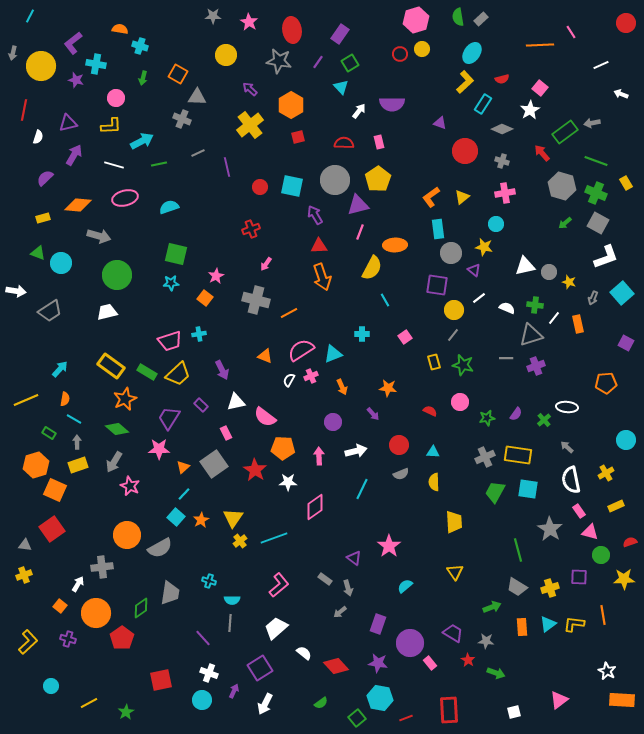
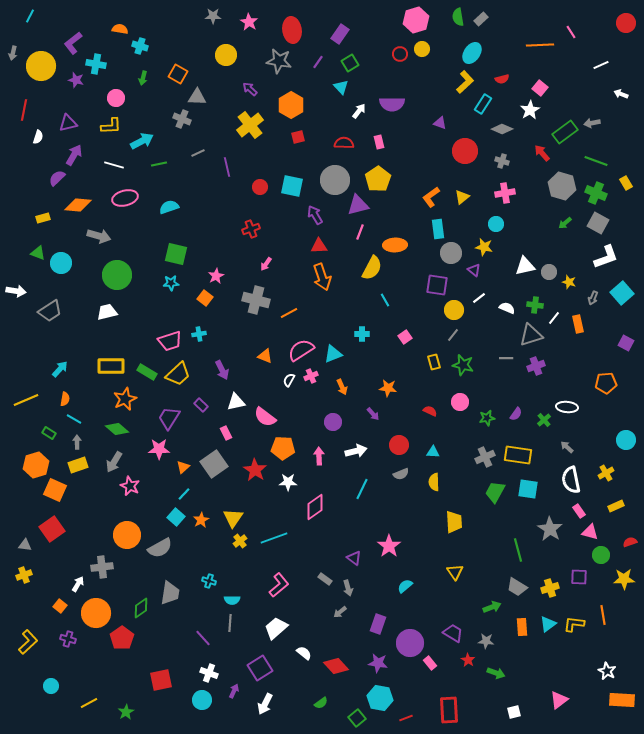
purple semicircle at (45, 178): moved 12 px right
yellow rectangle at (111, 366): rotated 36 degrees counterclockwise
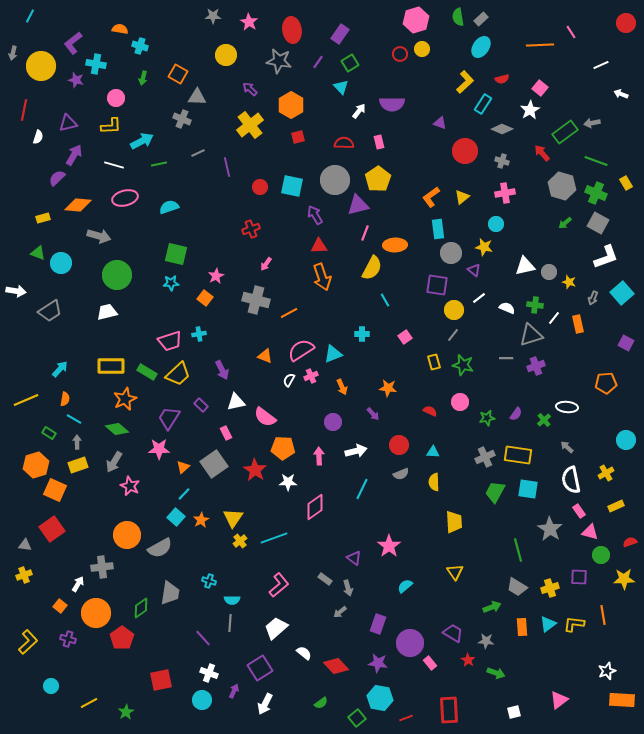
cyan ellipse at (472, 53): moved 9 px right, 6 px up
pink line at (360, 232): moved 5 px right, 1 px down
white star at (607, 671): rotated 24 degrees clockwise
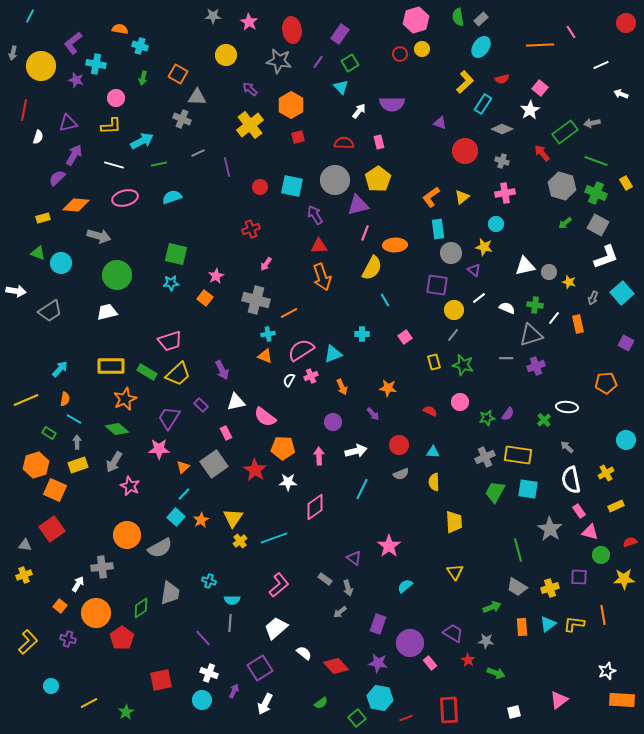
orange diamond at (78, 205): moved 2 px left
cyan semicircle at (169, 207): moved 3 px right, 10 px up
gray square at (598, 223): moved 2 px down
cyan cross at (199, 334): moved 69 px right
purple semicircle at (516, 414): moved 8 px left
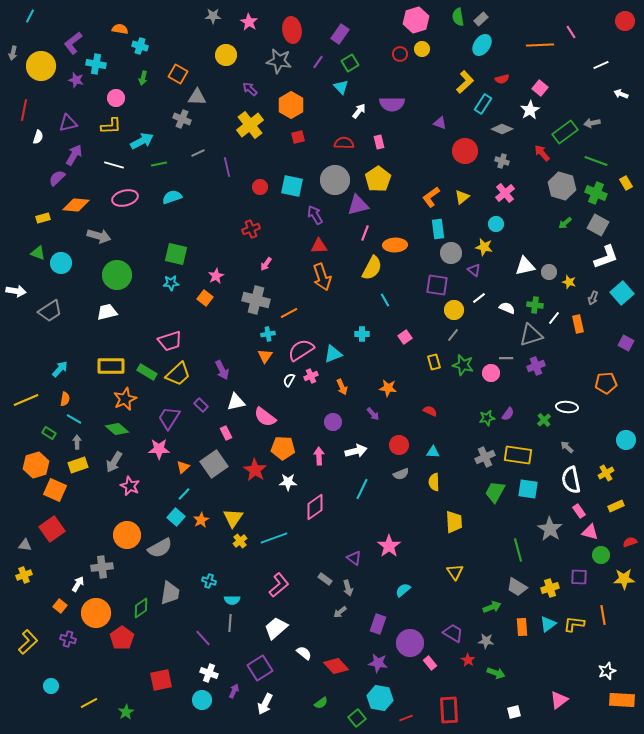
red circle at (626, 23): moved 1 px left, 2 px up
cyan ellipse at (481, 47): moved 1 px right, 2 px up
pink cross at (505, 193): rotated 30 degrees counterclockwise
orange triangle at (265, 356): rotated 42 degrees clockwise
pink circle at (460, 402): moved 31 px right, 29 px up
cyan semicircle at (405, 586): moved 2 px left, 4 px down
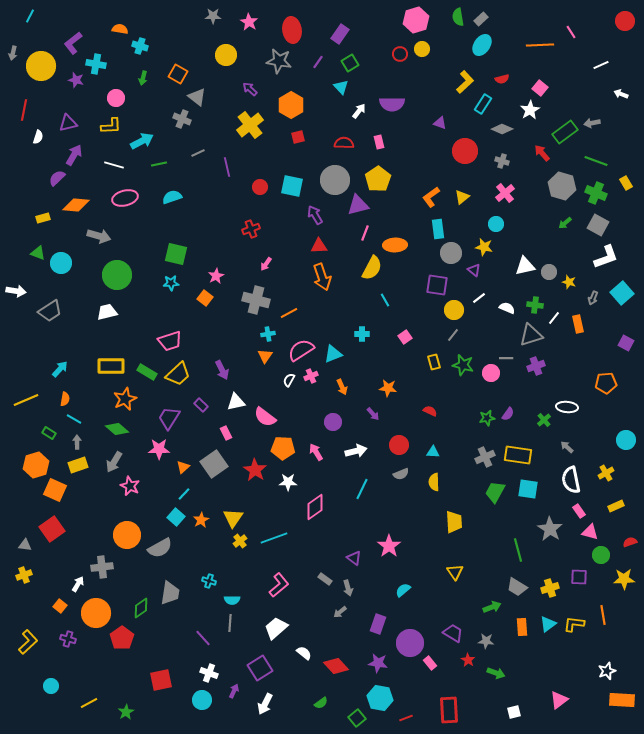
gray triangle at (197, 97): rotated 36 degrees clockwise
pink arrow at (319, 456): moved 3 px left, 4 px up; rotated 30 degrees counterclockwise
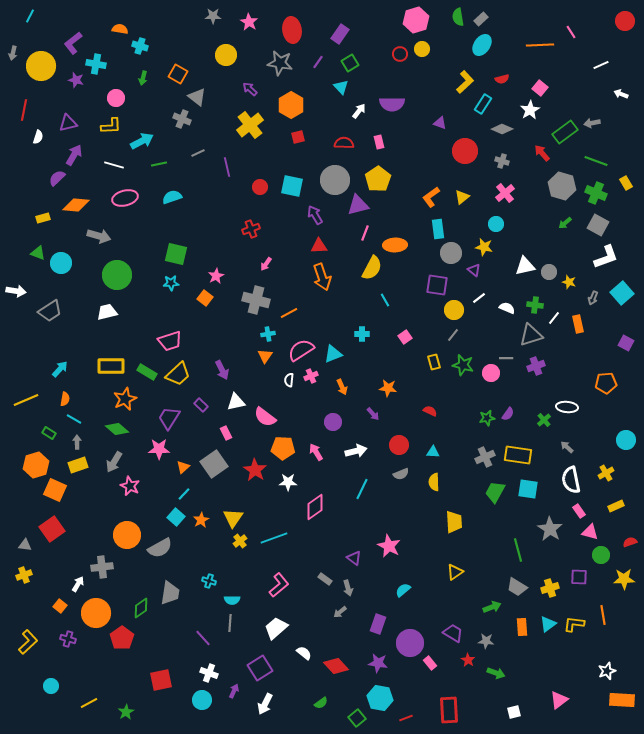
gray star at (279, 61): moved 1 px right, 2 px down
white semicircle at (289, 380): rotated 24 degrees counterclockwise
pink star at (389, 546): rotated 10 degrees counterclockwise
yellow triangle at (455, 572): rotated 30 degrees clockwise
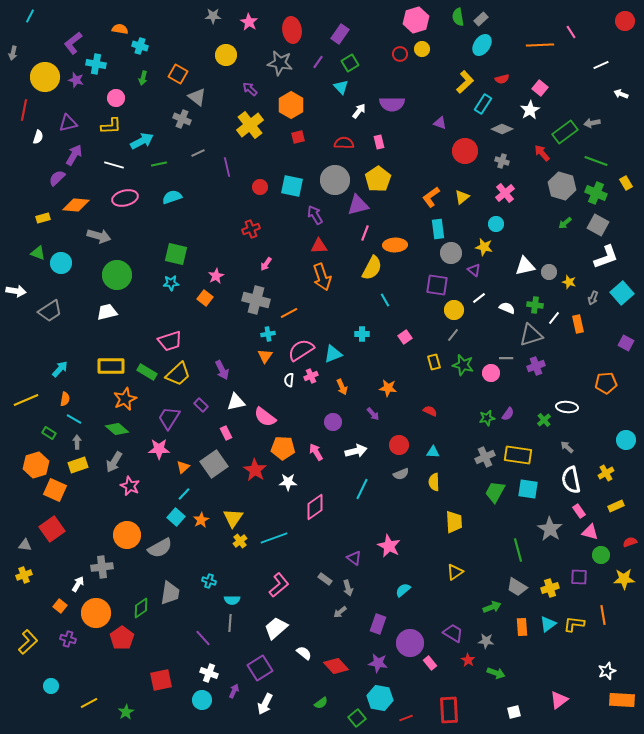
yellow circle at (41, 66): moved 4 px right, 11 px down
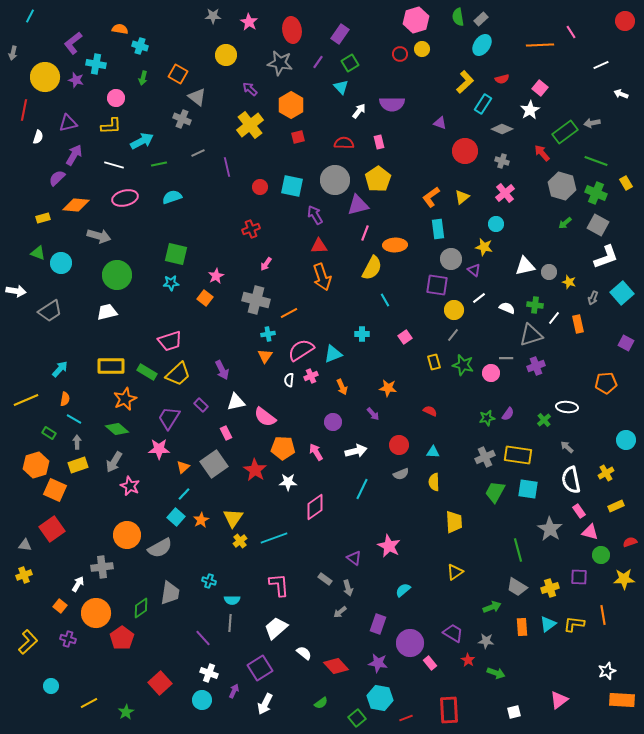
gray circle at (451, 253): moved 6 px down
pink L-shape at (279, 585): rotated 55 degrees counterclockwise
red square at (161, 680): moved 1 px left, 3 px down; rotated 30 degrees counterclockwise
